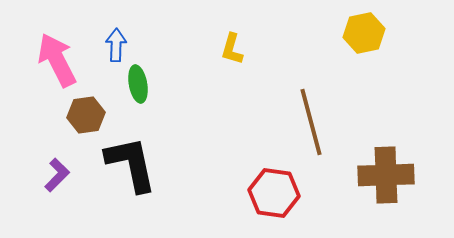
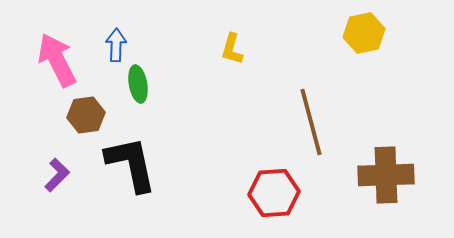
red hexagon: rotated 12 degrees counterclockwise
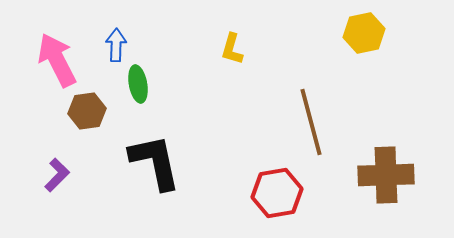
brown hexagon: moved 1 px right, 4 px up
black L-shape: moved 24 px right, 2 px up
red hexagon: moved 3 px right; rotated 6 degrees counterclockwise
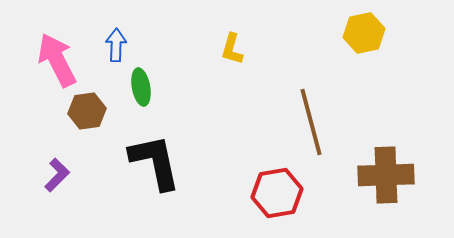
green ellipse: moved 3 px right, 3 px down
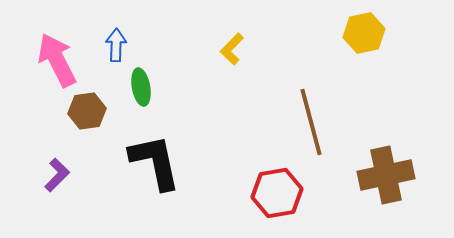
yellow L-shape: rotated 28 degrees clockwise
brown cross: rotated 10 degrees counterclockwise
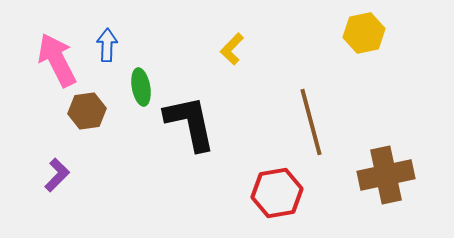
blue arrow: moved 9 px left
black L-shape: moved 35 px right, 39 px up
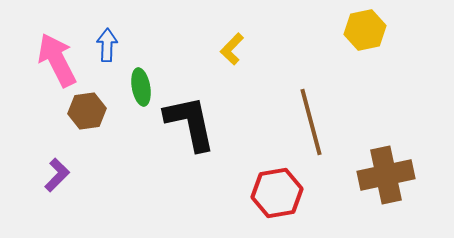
yellow hexagon: moved 1 px right, 3 px up
